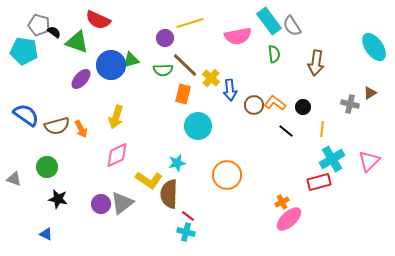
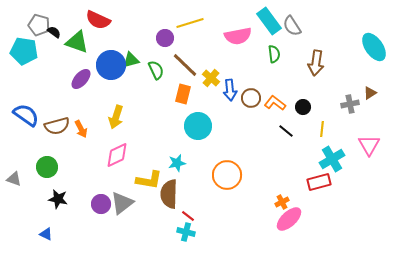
green semicircle at (163, 70): moved 7 px left; rotated 114 degrees counterclockwise
gray cross at (350, 104): rotated 24 degrees counterclockwise
brown circle at (254, 105): moved 3 px left, 7 px up
pink triangle at (369, 161): moved 16 px up; rotated 15 degrees counterclockwise
yellow L-shape at (149, 180): rotated 24 degrees counterclockwise
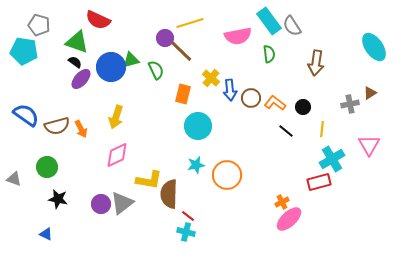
black semicircle at (54, 32): moved 21 px right, 30 px down
green semicircle at (274, 54): moved 5 px left
blue circle at (111, 65): moved 2 px down
brown line at (185, 65): moved 5 px left, 15 px up
cyan star at (177, 163): moved 19 px right, 2 px down
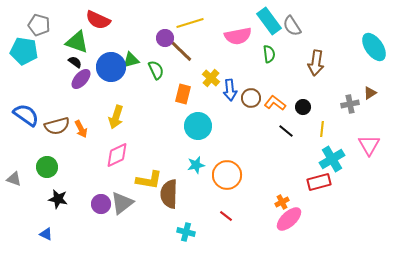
red line at (188, 216): moved 38 px right
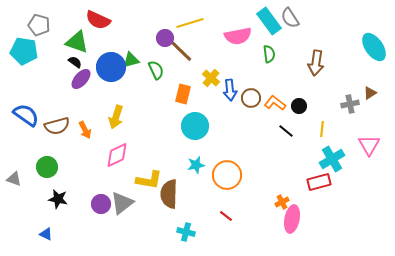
gray semicircle at (292, 26): moved 2 px left, 8 px up
black circle at (303, 107): moved 4 px left, 1 px up
cyan circle at (198, 126): moved 3 px left
orange arrow at (81, 129): moved 4 px right, 1 px down
pink ellipse at (289, 219): moved 3 px right; rotated 36 degrees counterclockwise
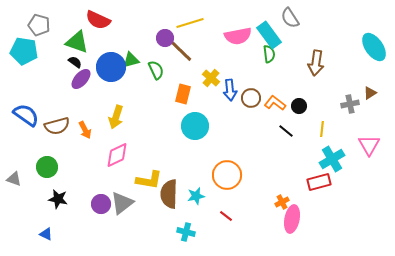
cyan rectangle at (269, 21): moved 14 px down
cyan star at (196, 165): moved 31 px down
